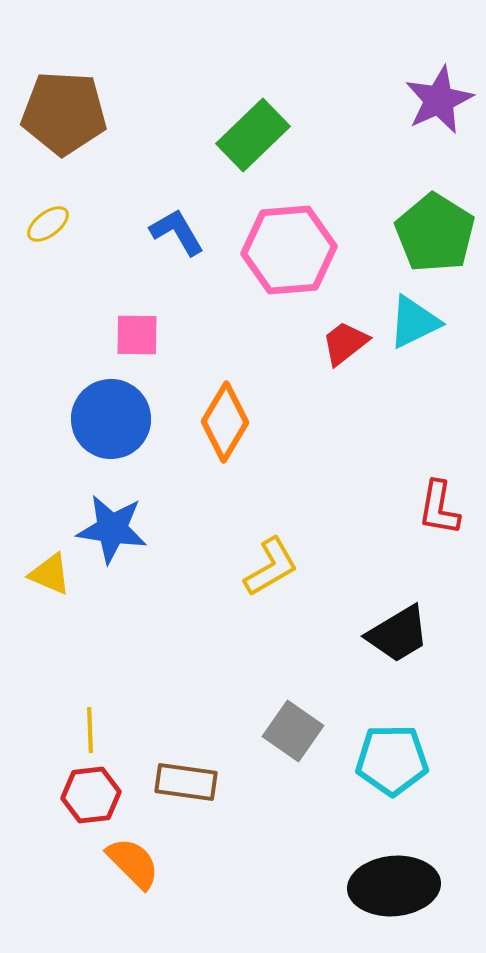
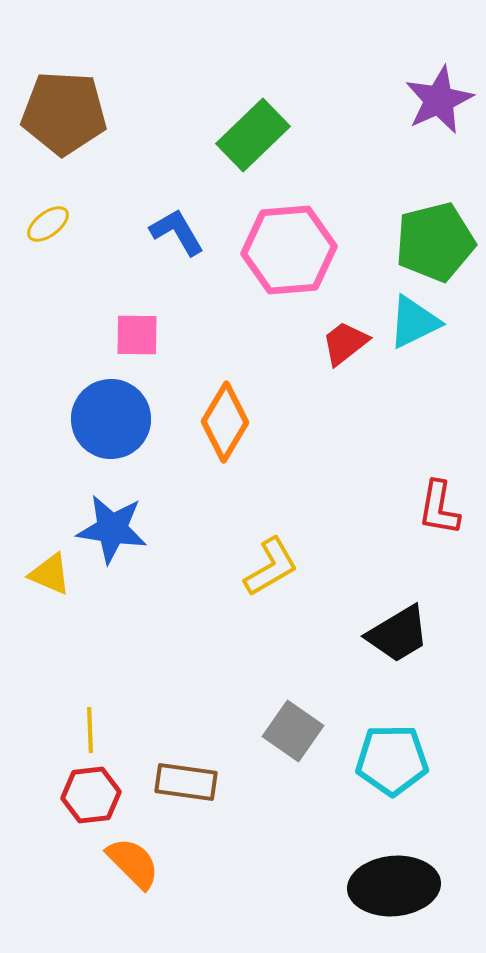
green pentagon: moved 9 px down; rotated 26 degrees clockwise
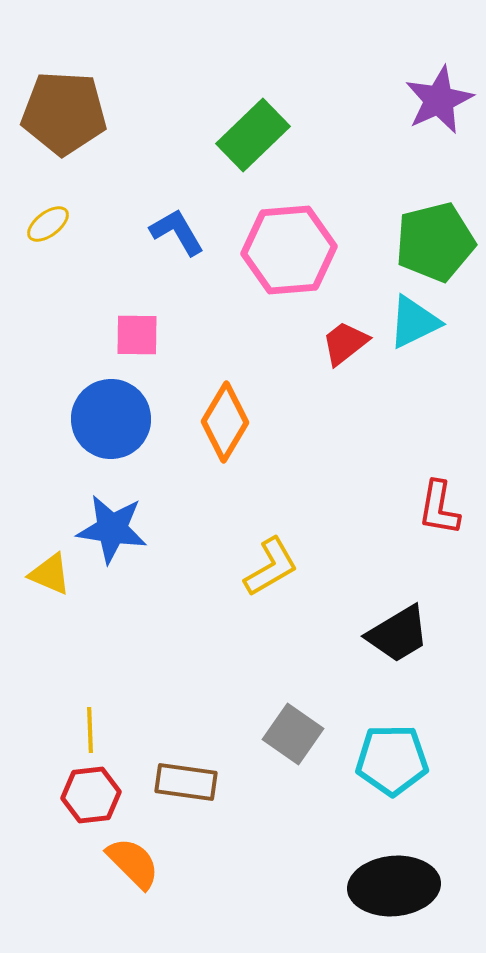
gray square: moved 3 px down
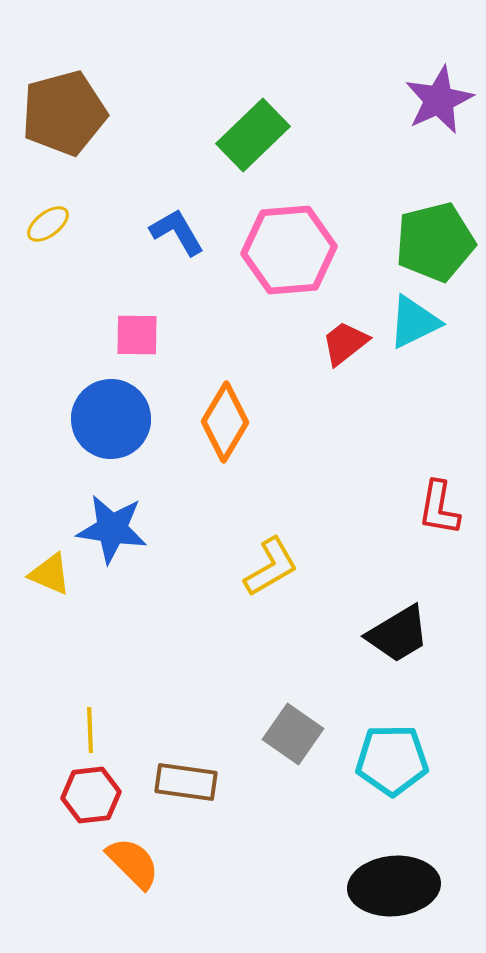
brown pentagon: rotated 18 degrees counterclockwise
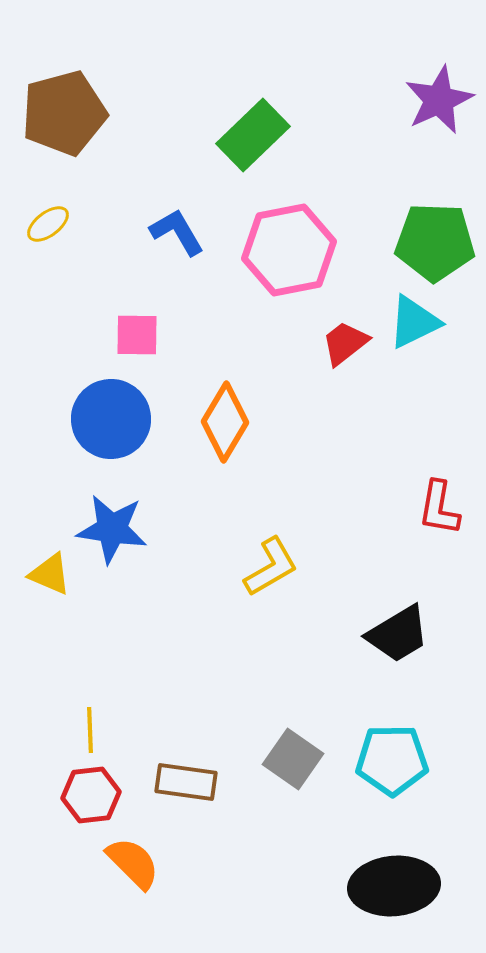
green pentagon: rotated 16 degrees clockwise
pink hexagon: rotated 6 degrees counterclockwise
gray square: moved 25 px down
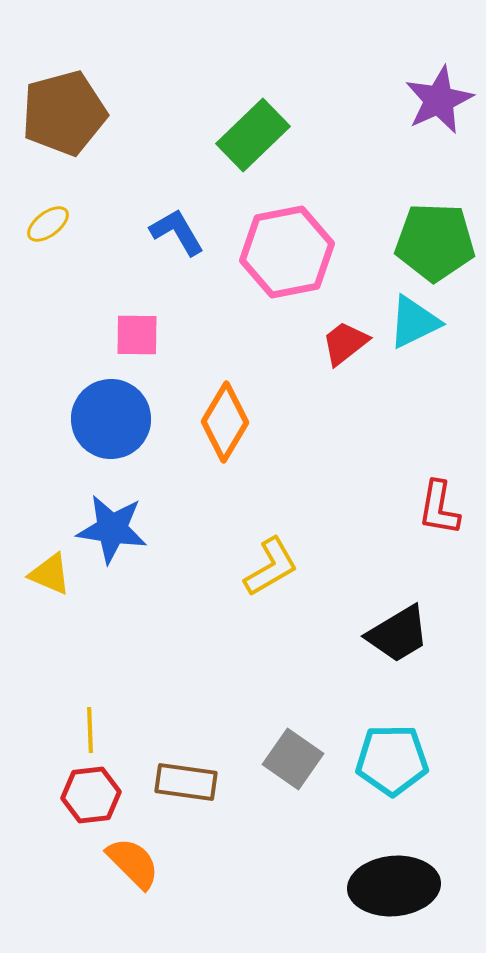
pink hexagon: moved 2 px left, 2 px down
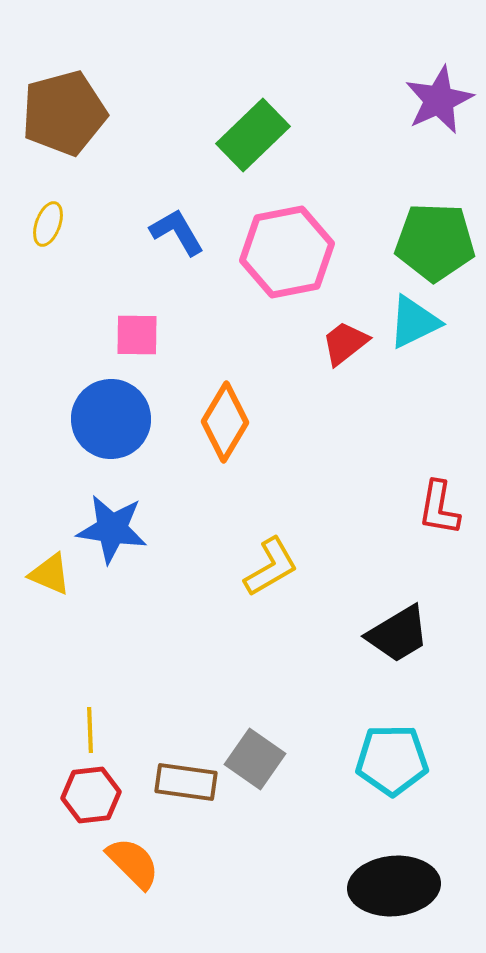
yellow ellipse: rotated 33 degrees counterclockwise
gray square: moved 38 px left
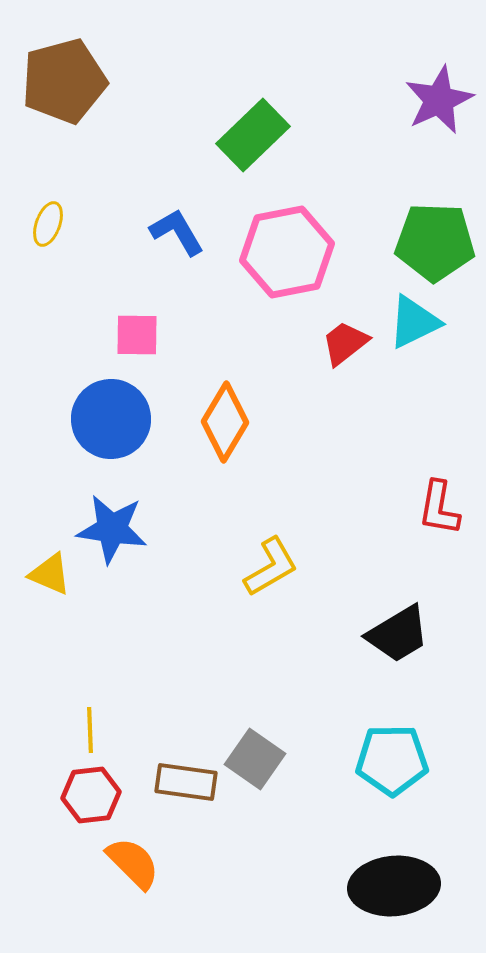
brown pentagon: moved 32 px up
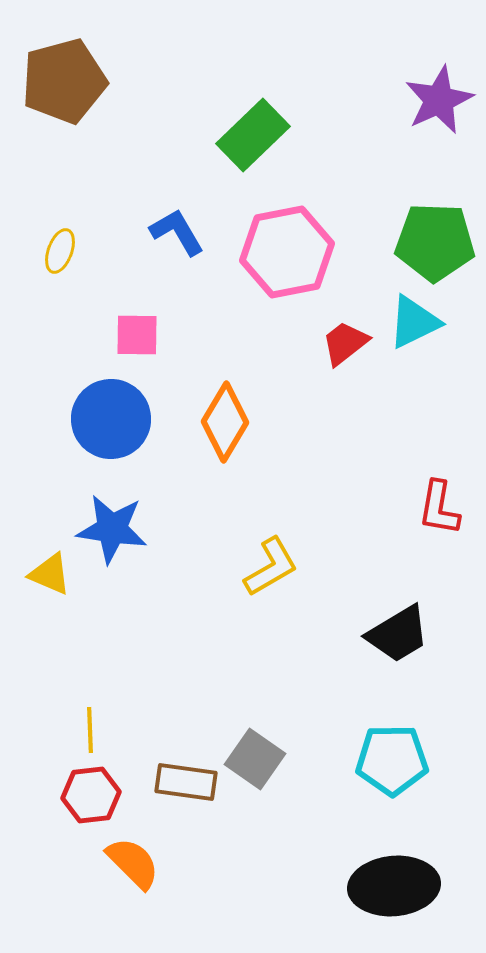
yellow ellipse: moved 12 px right, 27 px down
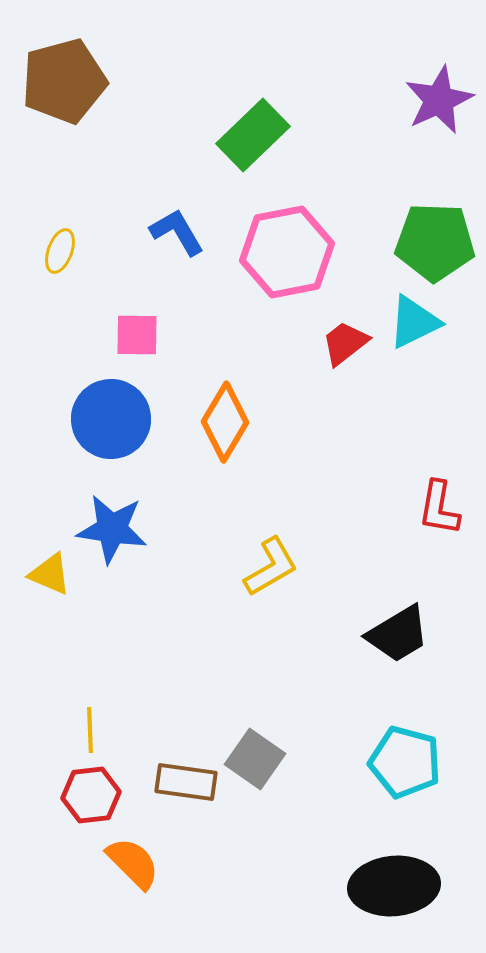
cyan pentagon: moved 13 px right, 2 px down; rotated 16 degrees clockwise
